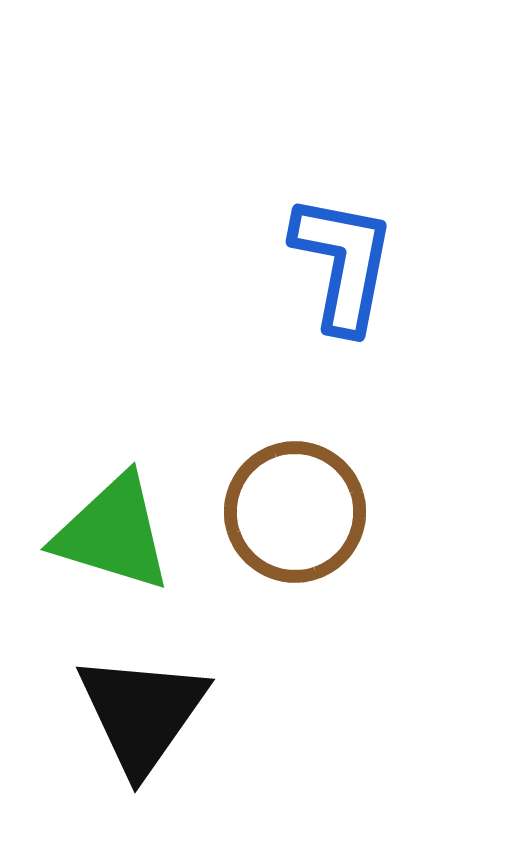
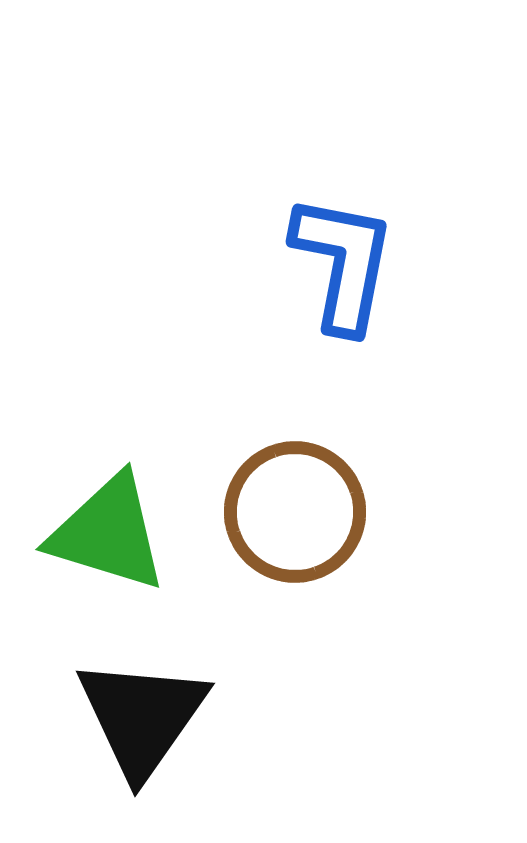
green triangle: moved 5 px left
black triangle: moved 4 px down
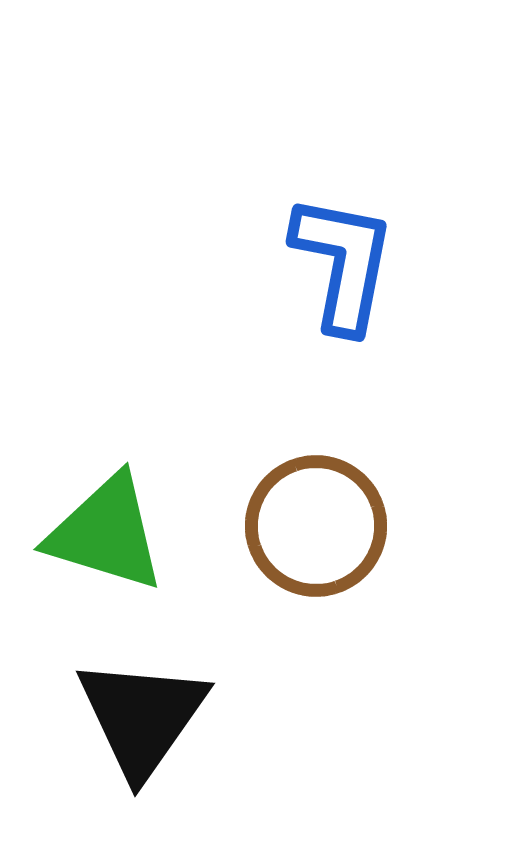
brown circle: moved 21 px right, 14 px down
green triangle: moved 2 px left
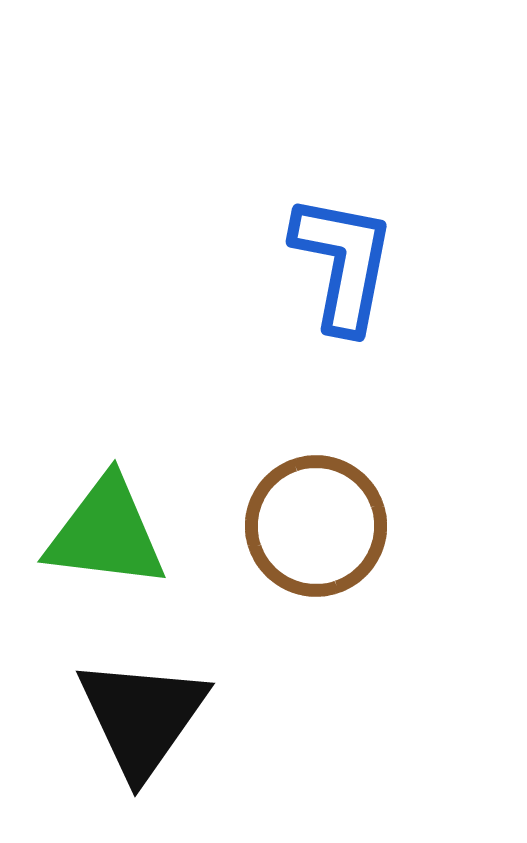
green triangle: rotated 10 degrees counterclockwise
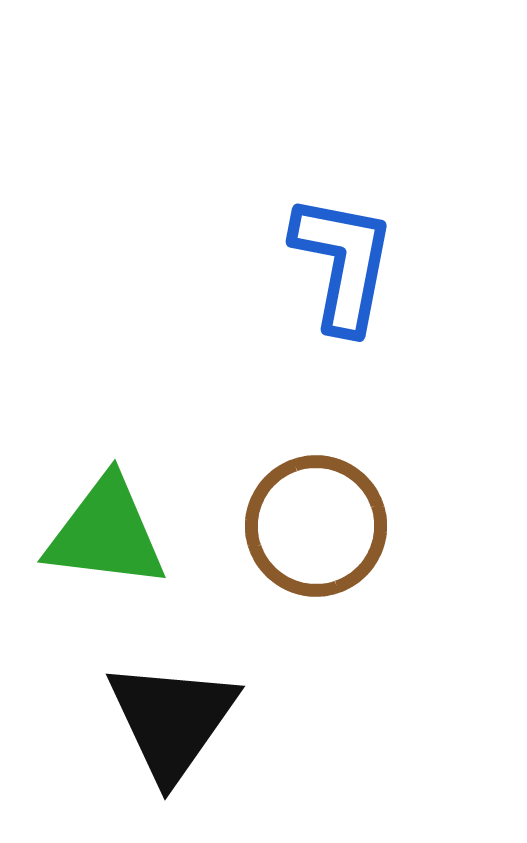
black triangle: moved 30 px right, 3 px down
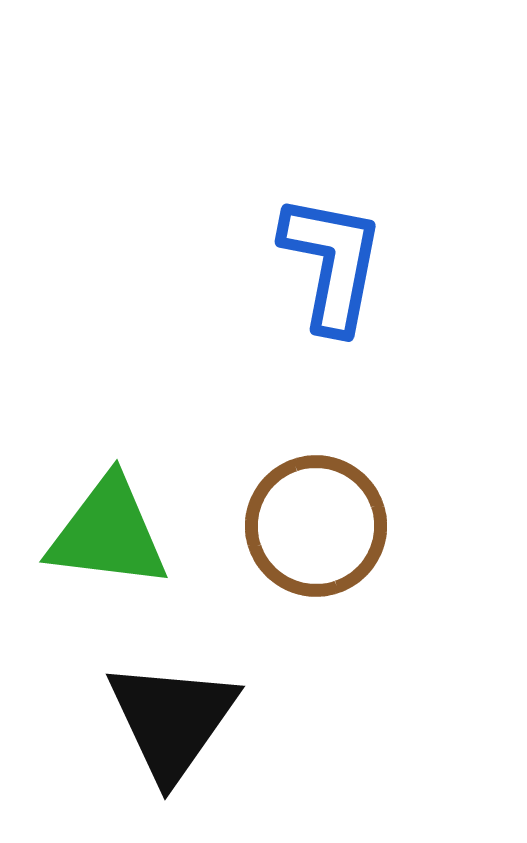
blue L-shape: moved 11 px left
green triangle: moved 2 px right
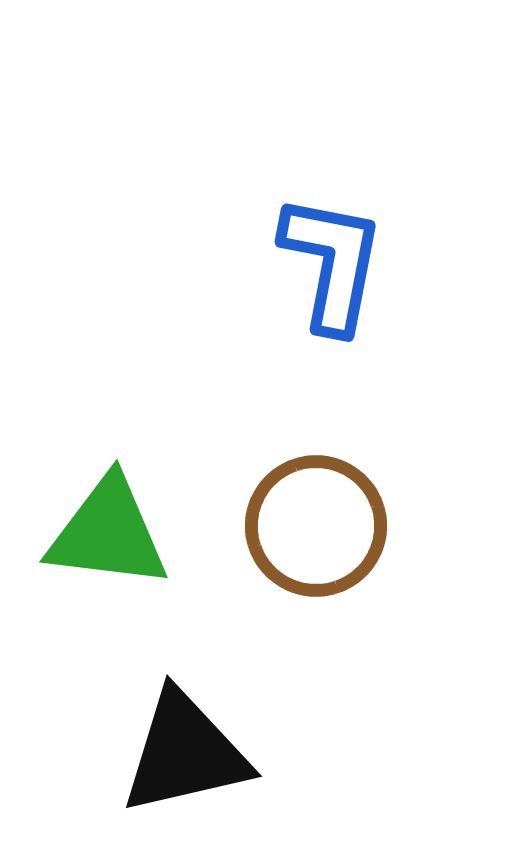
black triangle: moved 13 px right, 33 px down; rotated 42 degrees clockwise
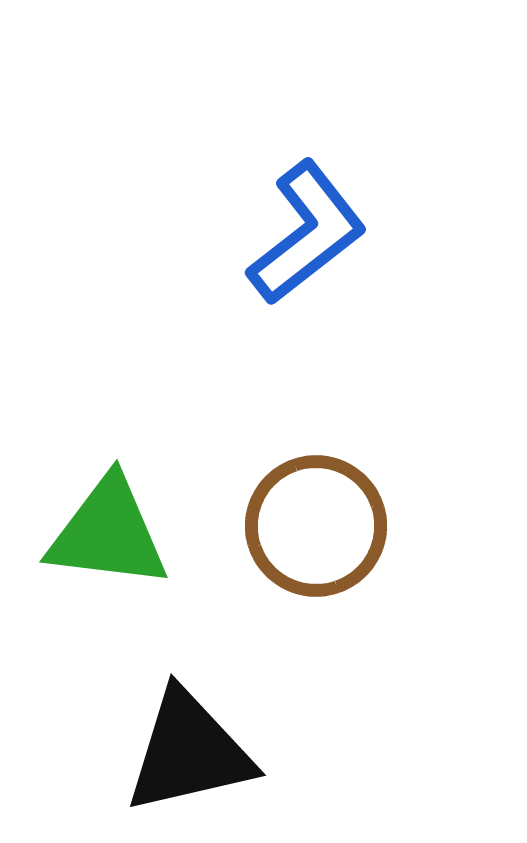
blue L-shape: moved 25 px left, 30 px up; rotated 41 degrees clockwise
black triangle: moved 4 px right, 1 px up
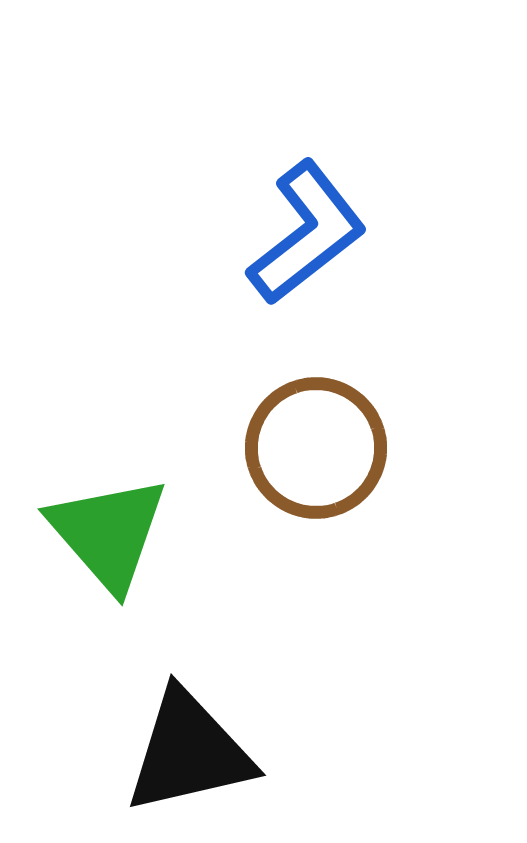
brown circle: moved 78 px up
green triangle: rotated 42 degrees clockwise
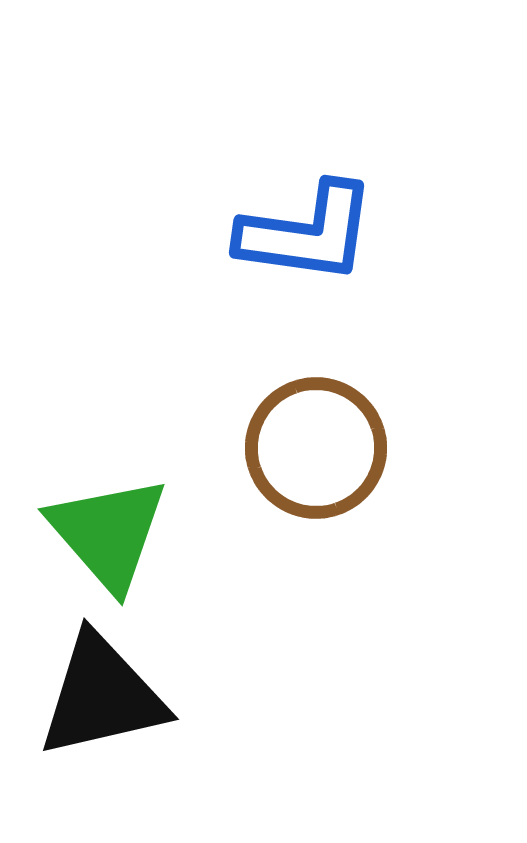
blue L-shape: rotated 46 degrees clockwise
black triangle: moved 87 px left, 56 px up
